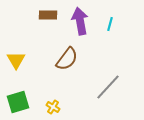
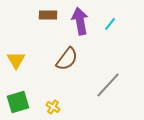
cyan line: rotated 24 degrees clockwise
gray line: moved 2 px up
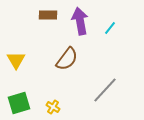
cyan line: moved 4 px down
gray line: moved 3 px left, 5 px down
green square: moved 1 px right, 1 px down
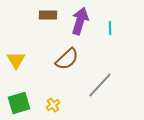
purple arrow: rotated 28 degrees clockwise
cyan line: rotated 40 degrees counterclockwise
brown semicircle: rotated 10 degrees clockwise
gray line: moved 5 px left, 5 px up
yellow cross: moved 2 px up; rotated 24 degrees clockwise
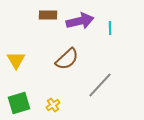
purple arrow: rotated 60 degrees clockwise
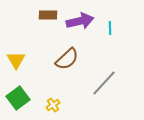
gray line: moved 4 px right, 2 px up
green square: moved 1 px left, 5 px up; rotated 20 degrees counterclockwise
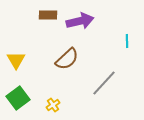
cyan line: moved 17 px right, 13 px down
